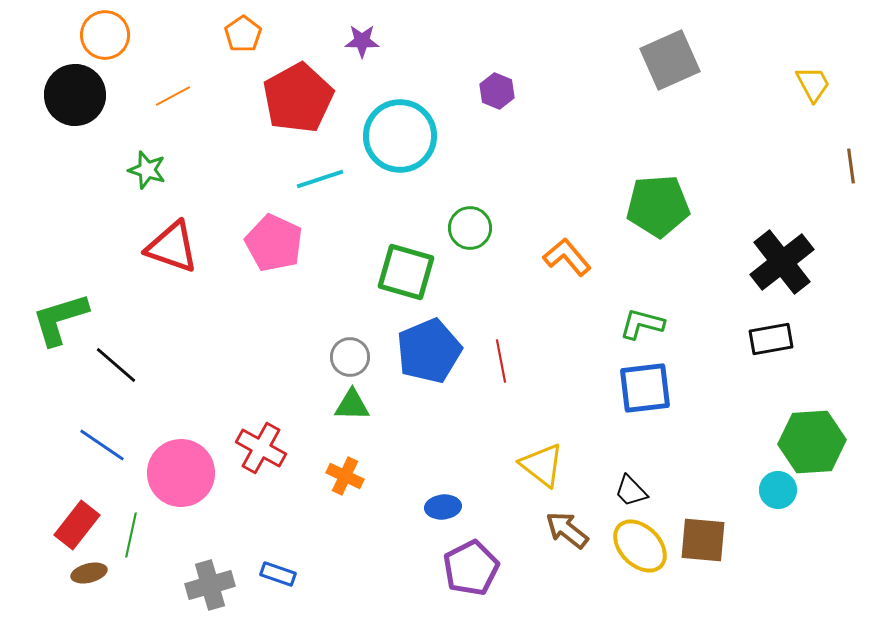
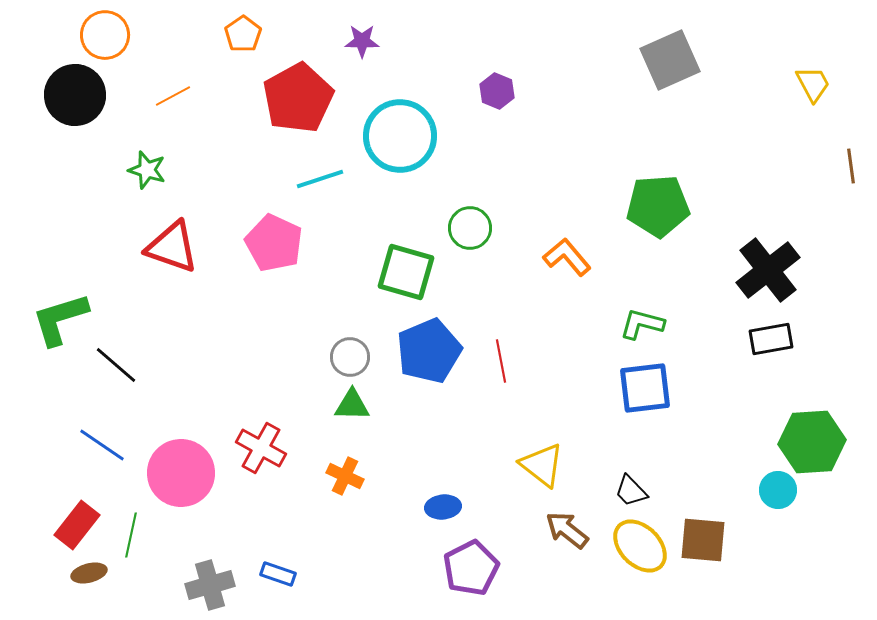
black cross at (782, 262): moved 14 px left, 8 px down
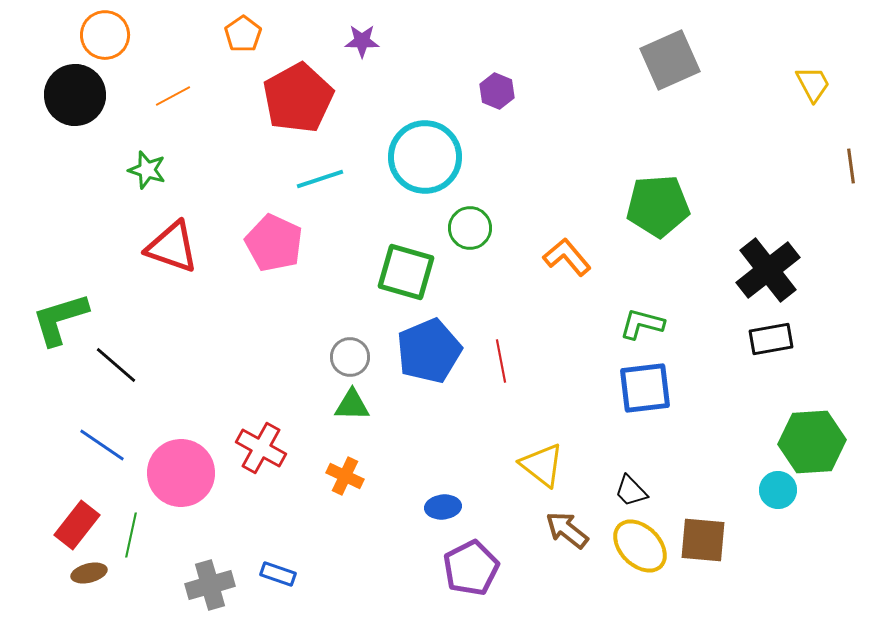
cyan circle at (400, 136): moved 25 px right, 21 px down
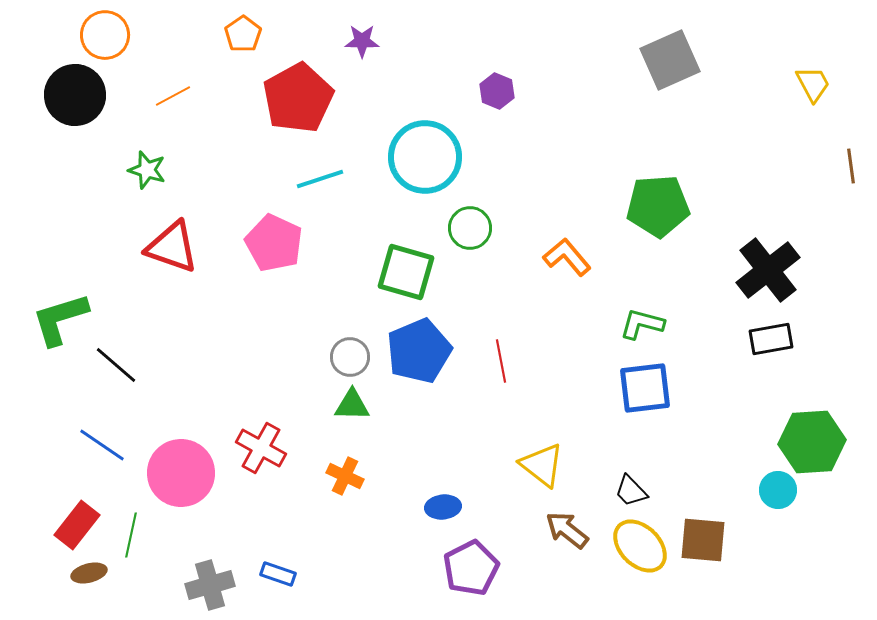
blue pentagon at (429, 351): moved 10 px left
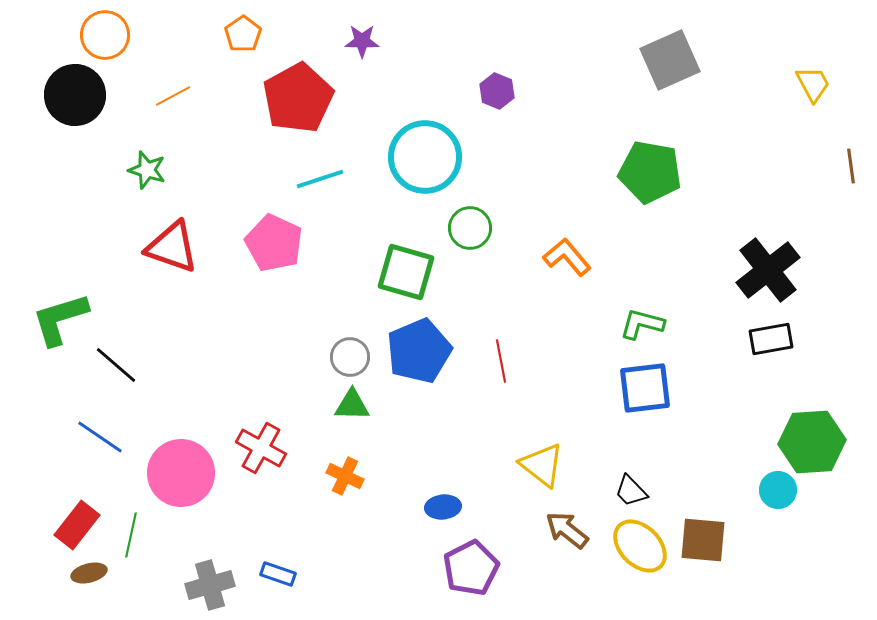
green pentagon at (658, 206): moved 8 px left, 34 px up; rotated 14 degrees clockwise
blue line at (102, 445): moved 2 px left, 8 px up
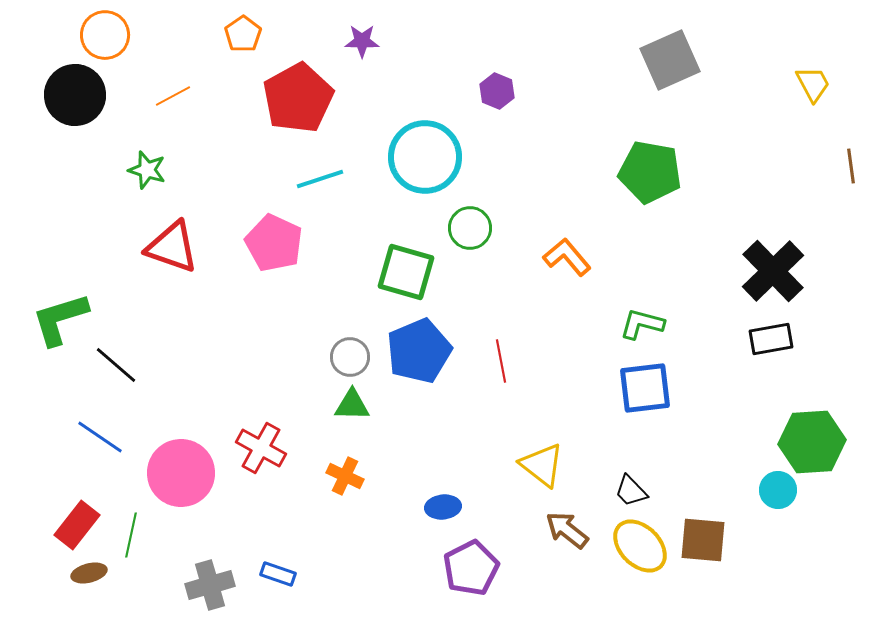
black cross at (768, 270): moved 5 px right, 1 px down; rotated 6 degrees counterclockwise
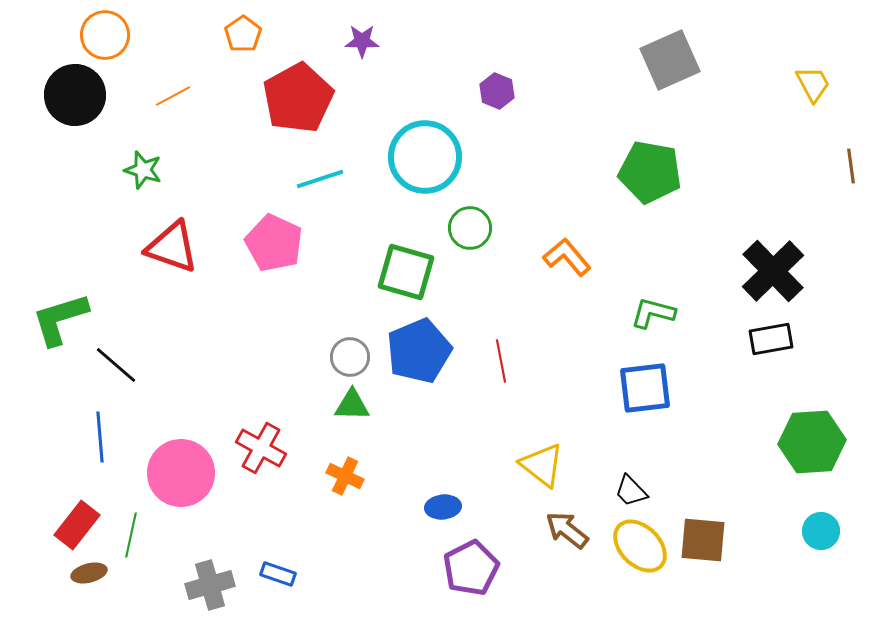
green star at (147, 170): moved 4 px left
green L-shape at (642, 324): moved 11 px right, 11 px up
blue line at (100, 437): rotated 51 degrees clockwise
cyan circle at (778, 490): moved 43 px right, 41 px down
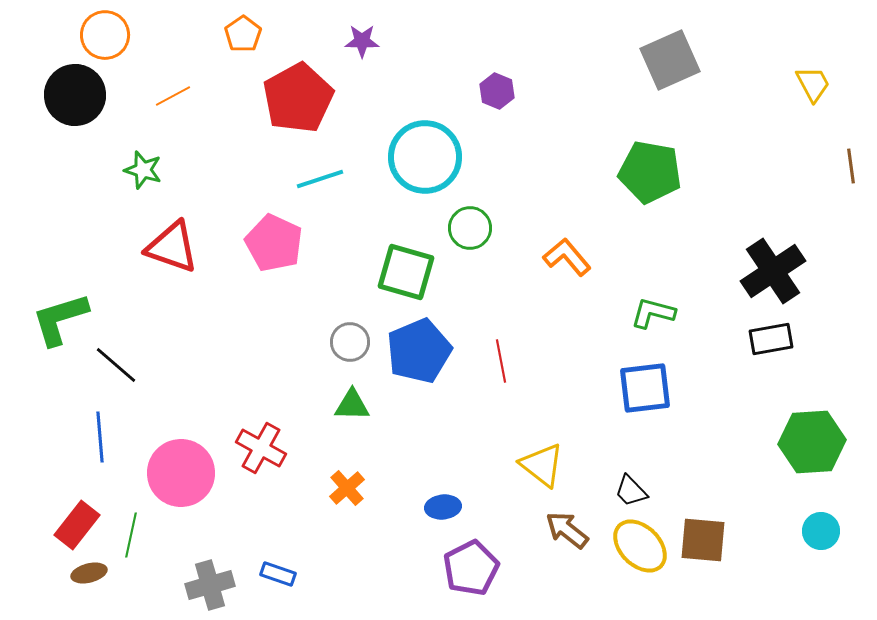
black cross at (773, 271): rotated 10 degrees clockwise
gray circle at (350, 357): moved 15 px up
orange cross at (345, 476): moved 2 px right, 12 px down; rotated 24 degrees clockwise
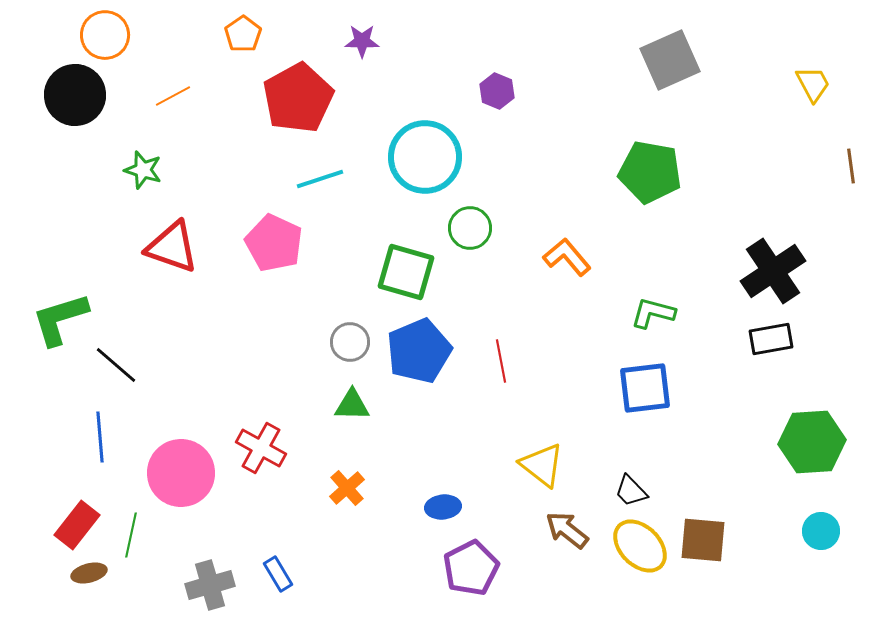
blue rectangle at (278, 574): rotated 40 degrees clockwise
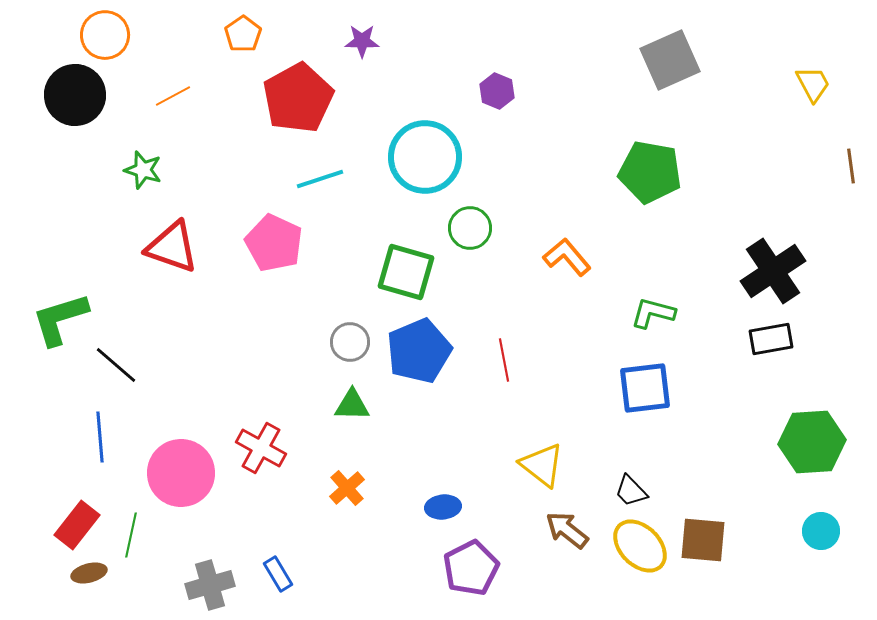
red line at (501, 361): moved 3 px right, 1 px up
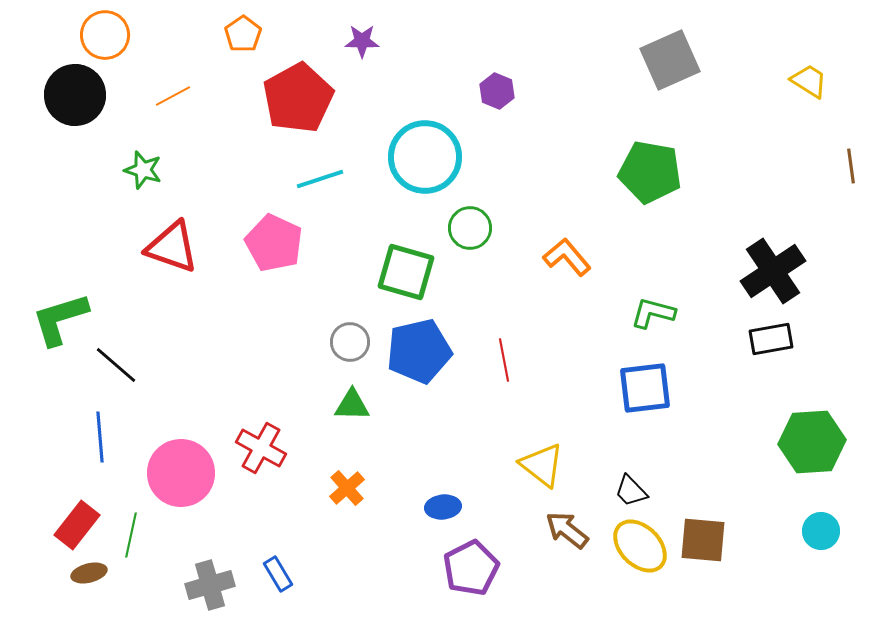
yellow trapezoid at (813, 84): moved 4 px left, 3 px up; rotated 30 degrees counterclockwise
blue pentagon at (419, 351): rotated 10 degrees clockwise
